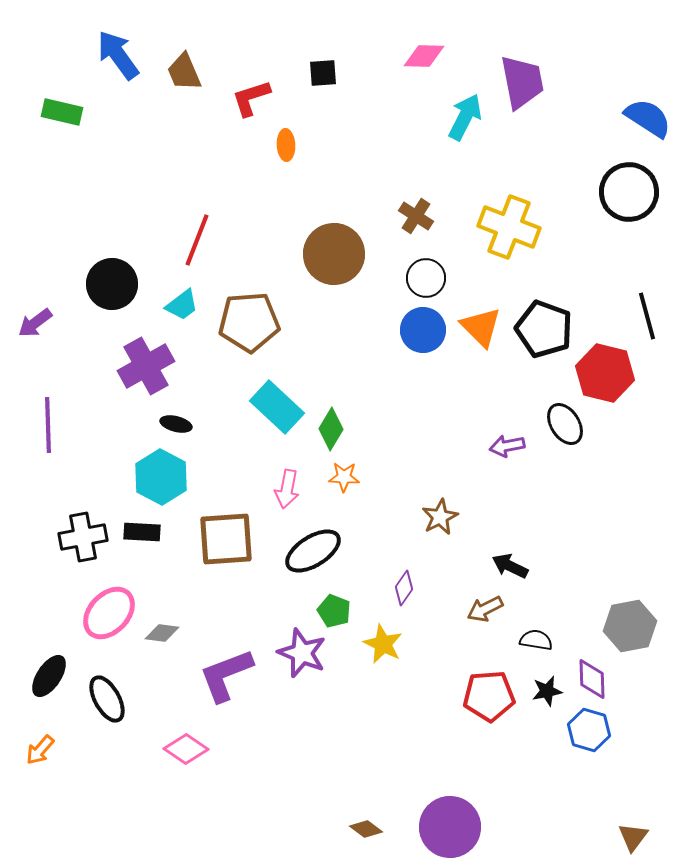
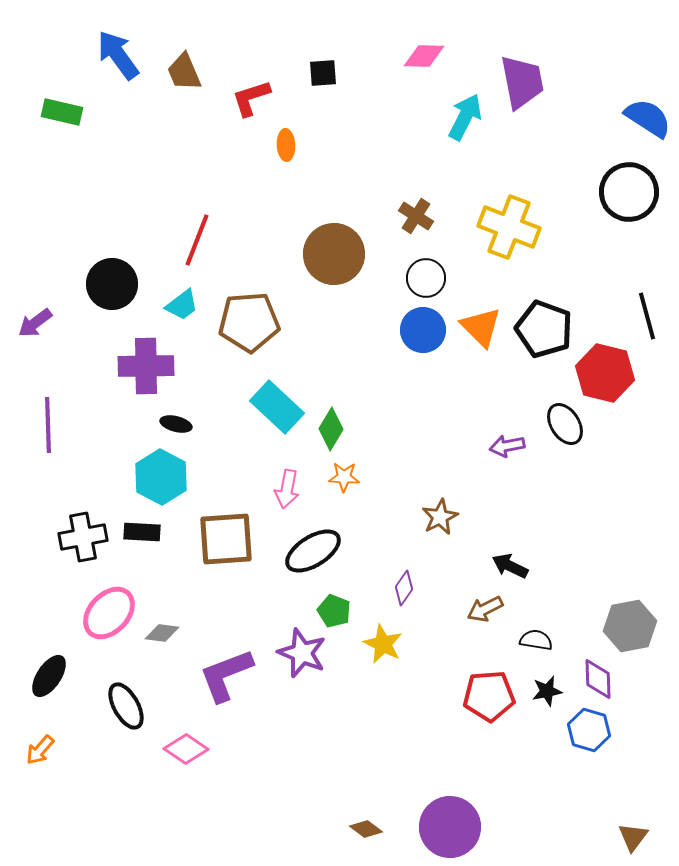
purple cross at (146, 366): rotated 28 degrees clockwise
purple diamond at (592, 679): moved 6 px right
black ellipse at (107, 699): moved 19 px right, 7 px down
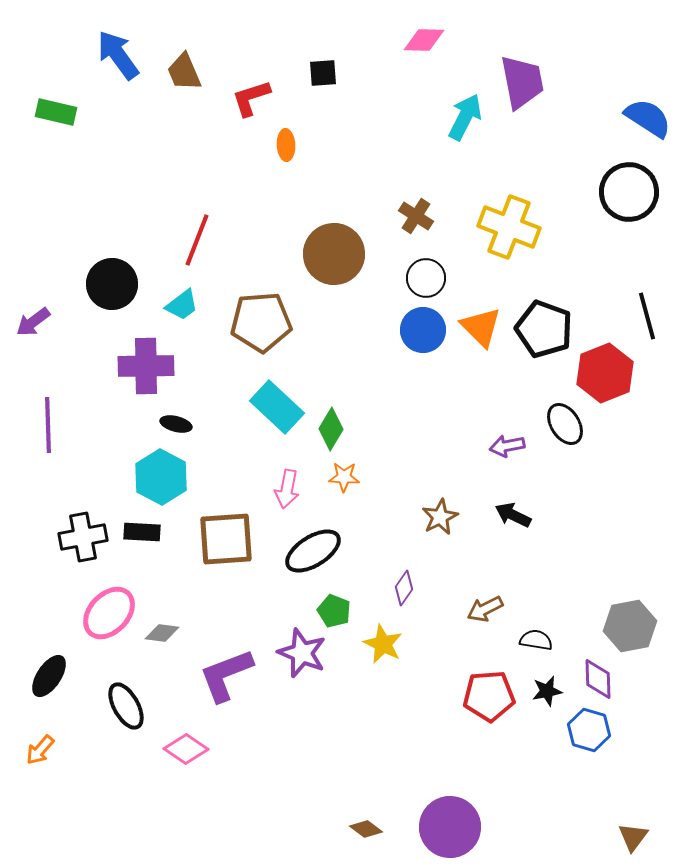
pink diamond at (424, 56): moved 16 px up
green rectangle at (62, 112): moved 6 px left
brown pentagon at (249, 322): moved 12 px right
purple arrow at (35, 323): moved 2 px left, 1 px up
red hexagon at (605, 373): rotated 24 degrees clockwise
black arrow at (510, 566): moved 3 px right, 51 px up
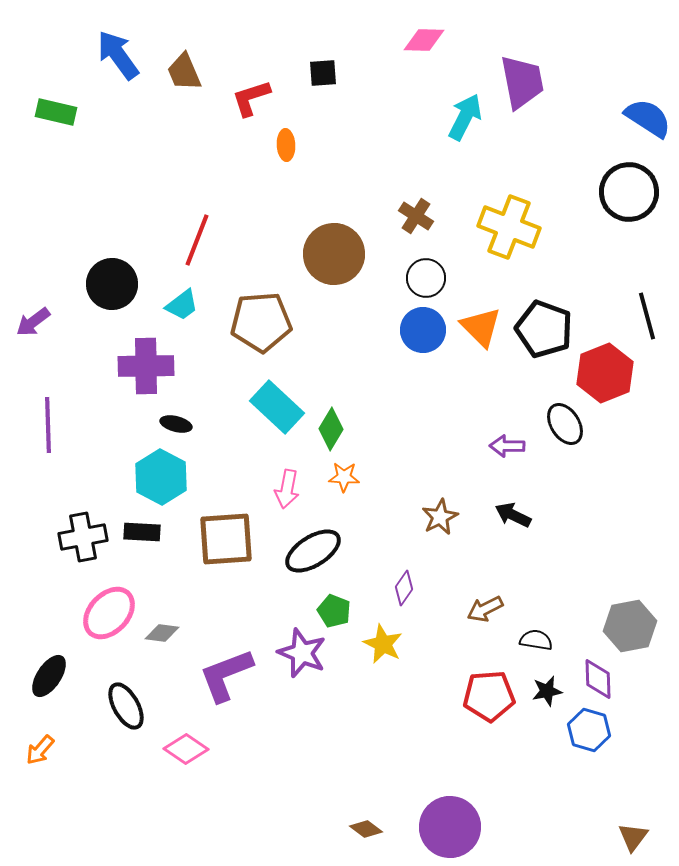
purple arrow at (507, 446): rotated 12 degrees clockwise
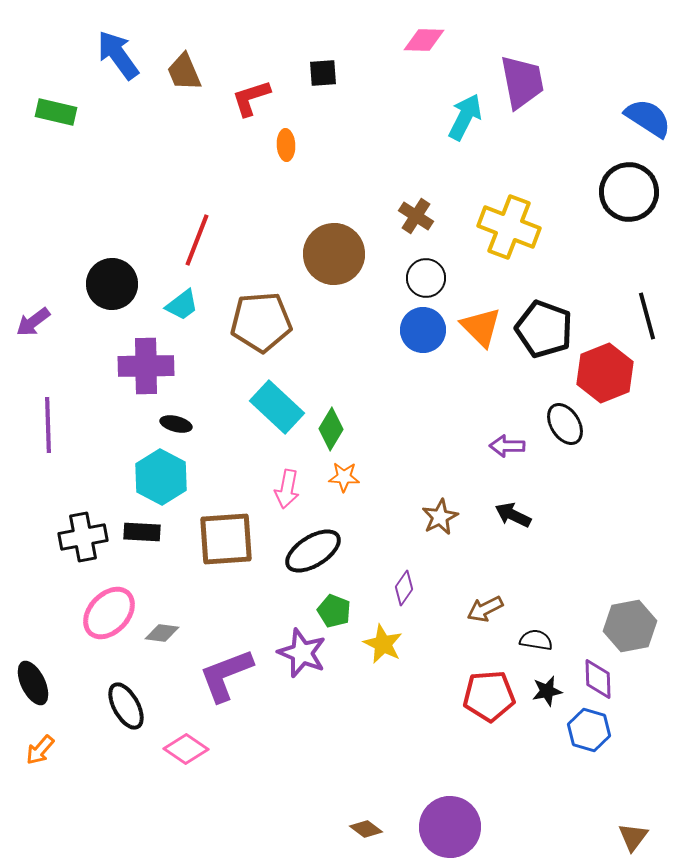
black ellipse at (49, 676): moved 16 px left, 7 px down; rotated 60 degrees counterclockwise
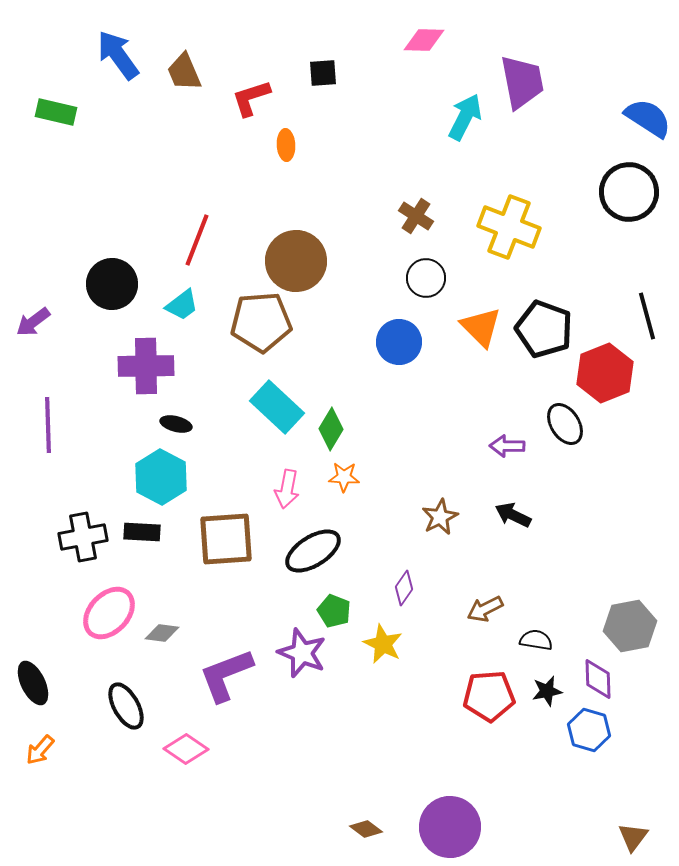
brown circle at (334, 254): moved 38 px left, 7 px down
blue circle at (423, 330): moved 24 px left, 12 px down
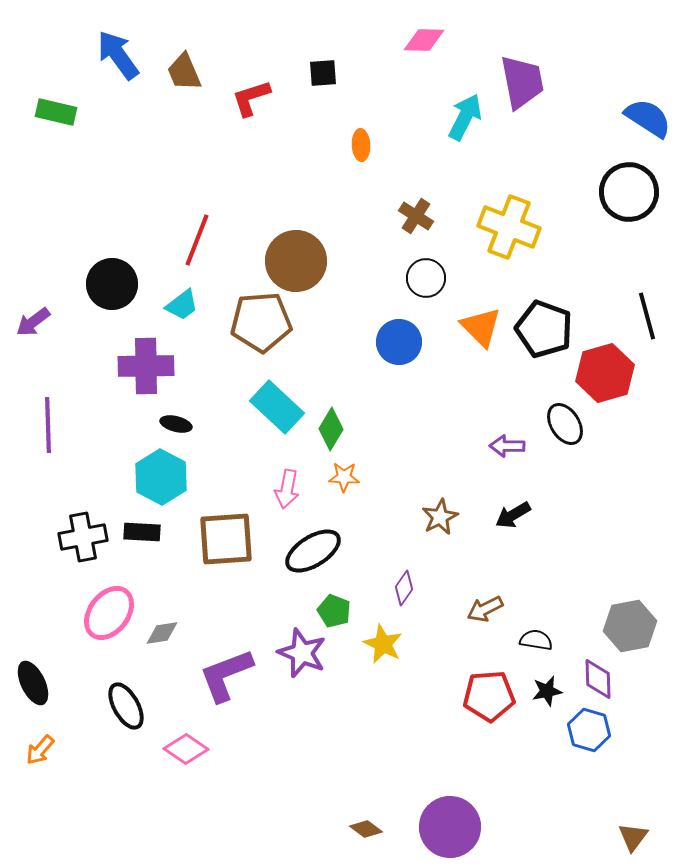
orange ellipse at (286, 145): moved 75 px right
red hexagon at (605, 373): rotated 6 degrees clockwise
black arrow at (513, 515): rotated 57 degrees counterclockwise
pink ellipse at (109, 613): rotated 6 degrees counterclockwise
gray diamond at (162, 633): rotated 16 degrees counterclockwise
